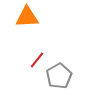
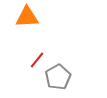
gray pentagon: moved 1 px left, 1 px down
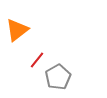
orange triangle: moved 10 px left, 13 px down; rotated 35 degrees counterclockwise
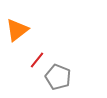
gray pentagon: rotated 20 degrees counterclockwise
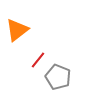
red line: moved 1 px right
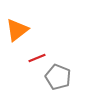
red line: moved 1 px left, 2 px up; rotated 30 degrees clockwise
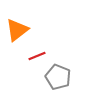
red line: moved 2 px up
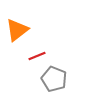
gray pentagon: moved 4 px left, 2 px down
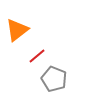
red line: rotated 18 degrees counterclockwise
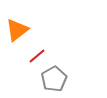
gray pentagon: rotated 20 degrees clockwise
